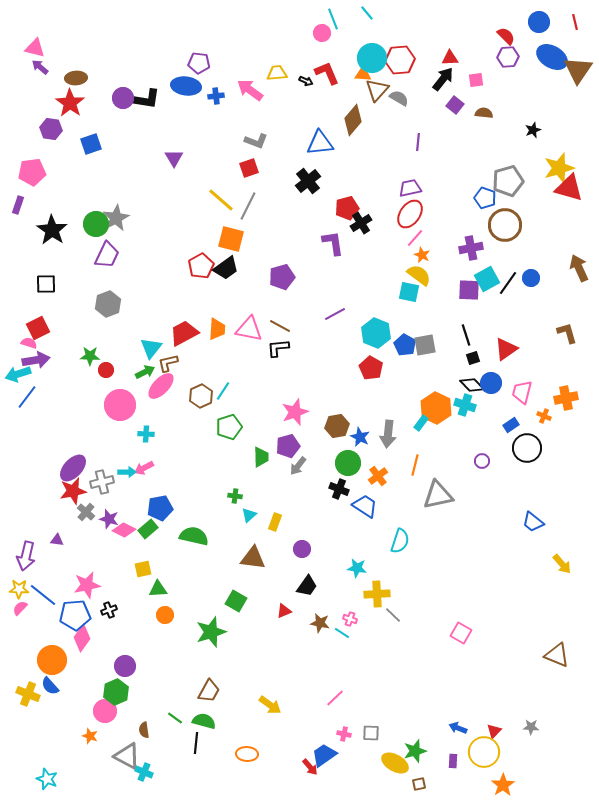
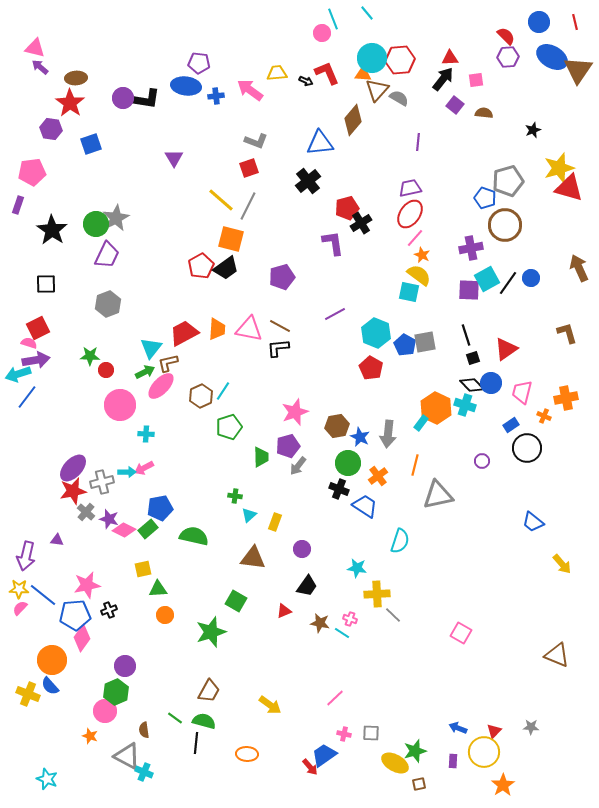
gray square at (425, 345): moved 3 px up
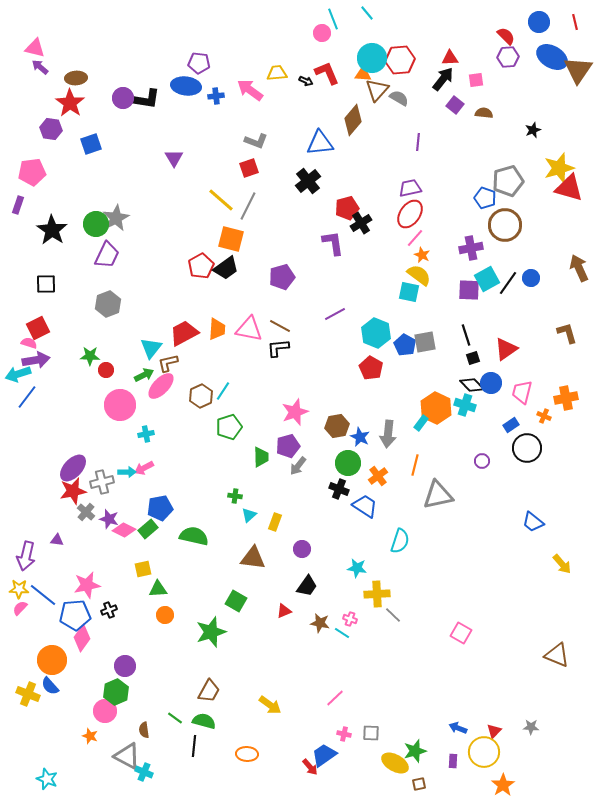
green arrow at (145, 372): moved 1 px left, 3 px down
cyan cross at (146, 434): rotated 14 degrees counterclockwise
black line at (196, 743): moved 2 px left, 3 px down
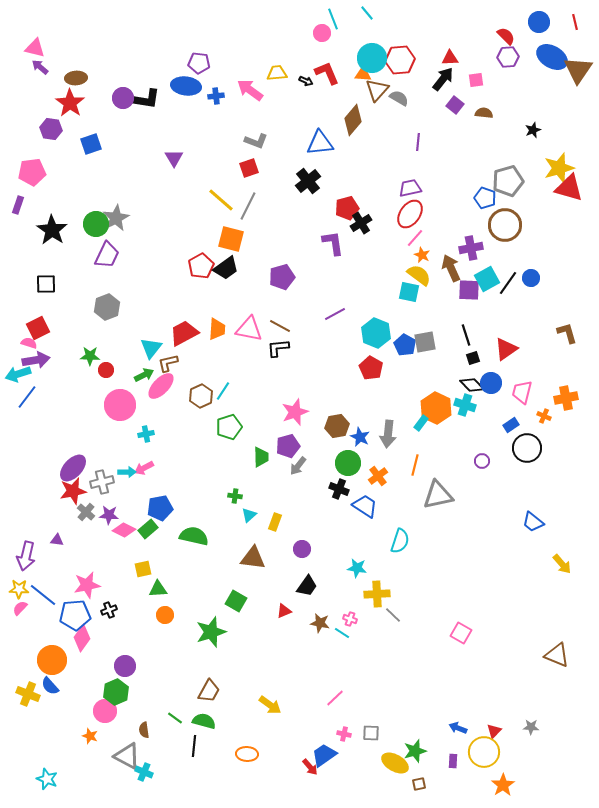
brown arrow at (579, 268): moved 128 px left
gray hexagon at (108, 304): moved 1 px left, 3 px down
purple star at (109, 519): moved 4 px up; rotated 12 degrees counterclockwise
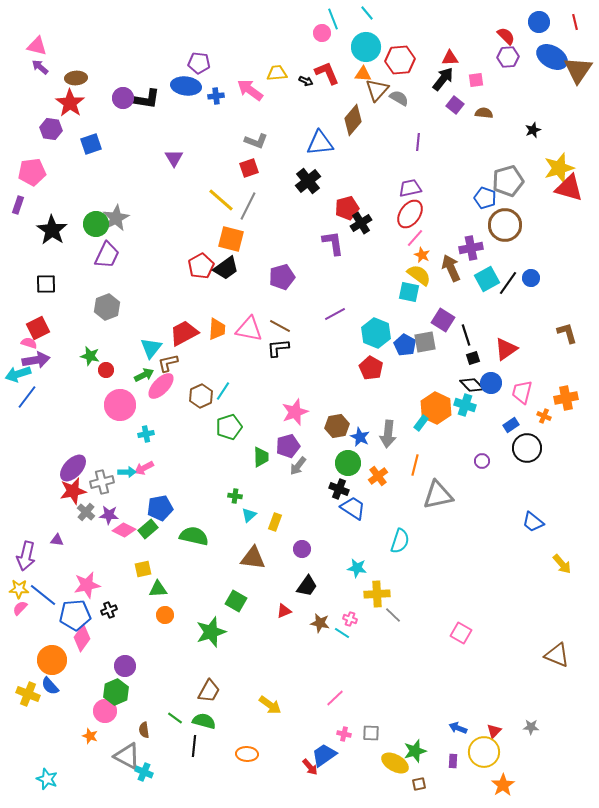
pink triangle at (35, 48): moved 2 px right, 2 px up
cyan circle at (372, 58): moved 6 px left, 11 px up
purple square at (469, 290): moved 26 px left, 30 px down; rotated 30 degrees clockwise
green star at (90, 356): rotated 12 degrees clockwise
blue trapezoid at (365, 506): moved 12 px left, 2 px down
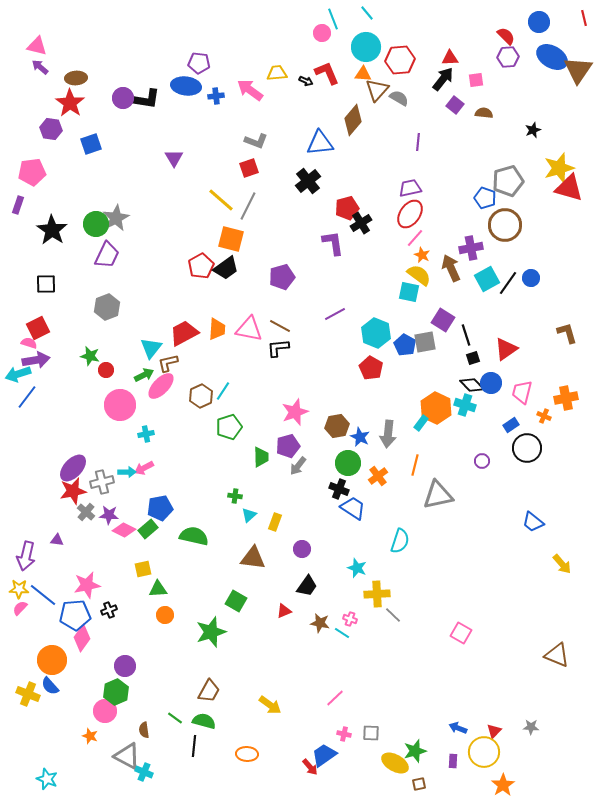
red line at (575, 22): moved 9 px right, 4 px up
cyan star at (357, 568): rotated 12 degrees clockwise
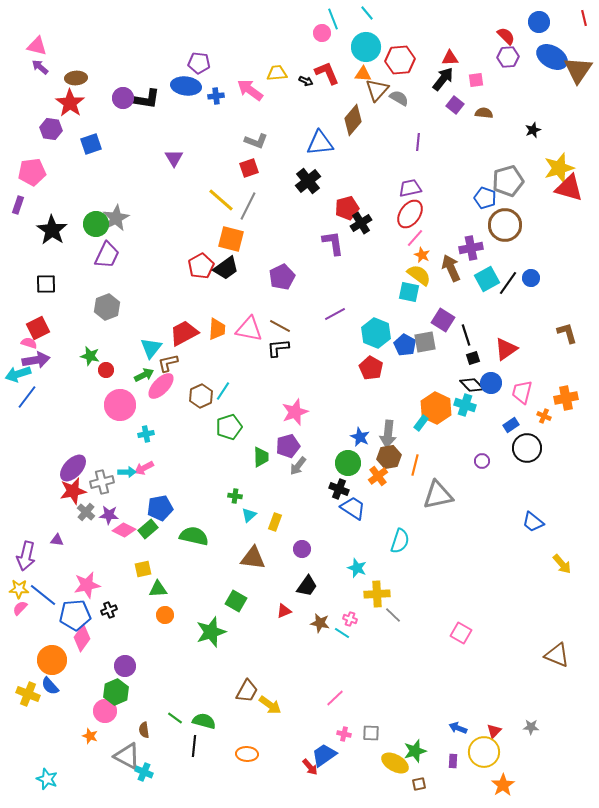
purple pentagon at (282, 277): rotated 10 degrees counterclockwise
brown hexagon at (337, 426): moved 52 px right, 31 px down
brown trapezoid at (209, 691): moved 38 px right
